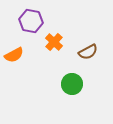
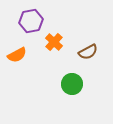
purple hexagon: rotated 20 degrees counterclockwise
orange semicircle: moved 3 px right
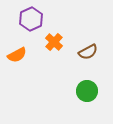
purple hexagon: moved 2 px up; rotated 15 degrees counterclockwise
green circle: moved 15 px right, 7 px down
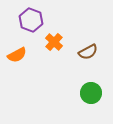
purple hexagon: moved 1 px down; rotated 15 degrees counterclockwise
green circle: moved 4 px right, 2 px down
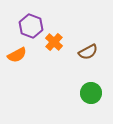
purple hexagon: moved 6 px down
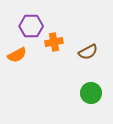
purple hexagon: rotated 20 degrees counterclockwise
orange cross: rotated 36 degrees clockwise
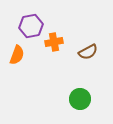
purple hexagon: rotated 10 degrees counterclockwise
orange semicircle: rotated 42 degrees counterclockwise
green circle: moved 11 px left, 6 px down
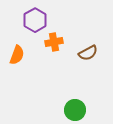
purple hexagon: moved 4 px right, 6 px up; rotated 20 degrees counterclockwise
brown semicircle: moved 1 px down
green circle: moved 5 px left, 11 px down
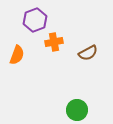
purple hexagon: rotated 10 degrees clockwise
green circle: moved 2 px right
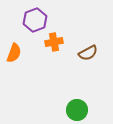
orange semicircle: moved 3 px left, 2 px up
